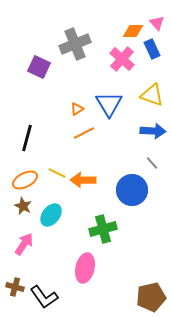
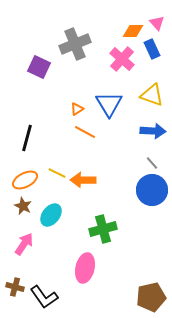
orange line: moved 1 px right, 1 px up; rotated 55 degrees clockwise
blue circle: moved 20 px right
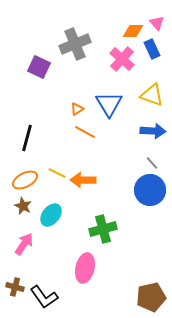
blue circle: moved 2 px left
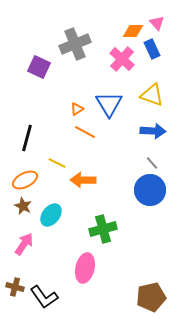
yellow line: moved 10 px up
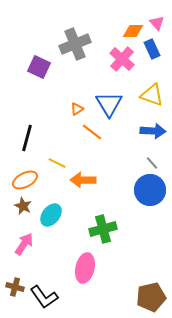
orange line: moved 7 px right; rotated 10 degrees clockwise
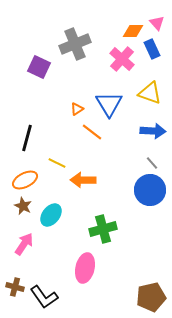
yellow triangle: moved 2 px left, 2 px up
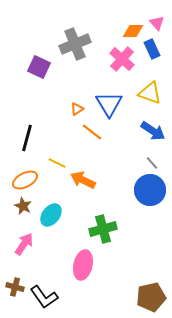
blue arrow: rotated 30 degrees clockwise
orange arrow: rotated 25 degrees clockwise
pink ellipse: moved 2 px left, 3 px up
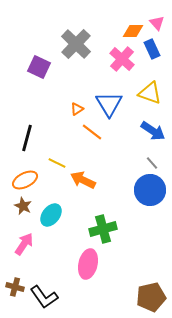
gray cross: moved 1 px right; rotated 24 degrees counterclockwise
pink ellipse: moved 5 px right, 1 px up
